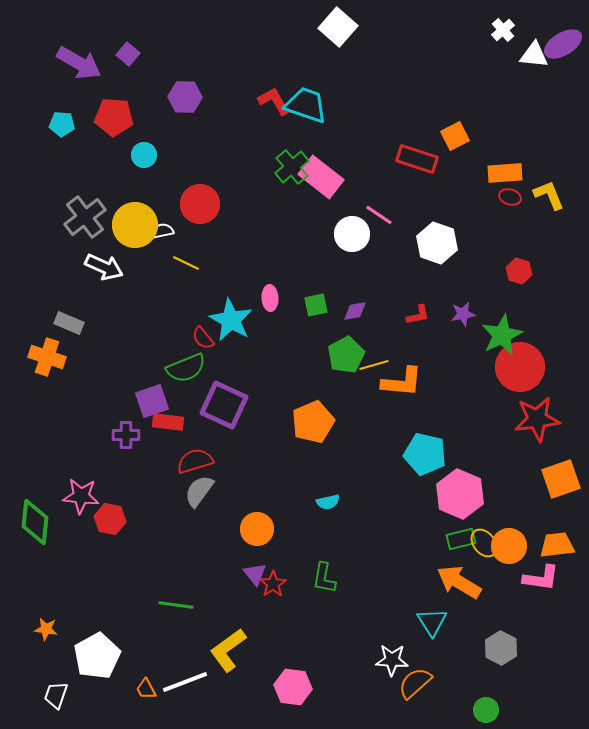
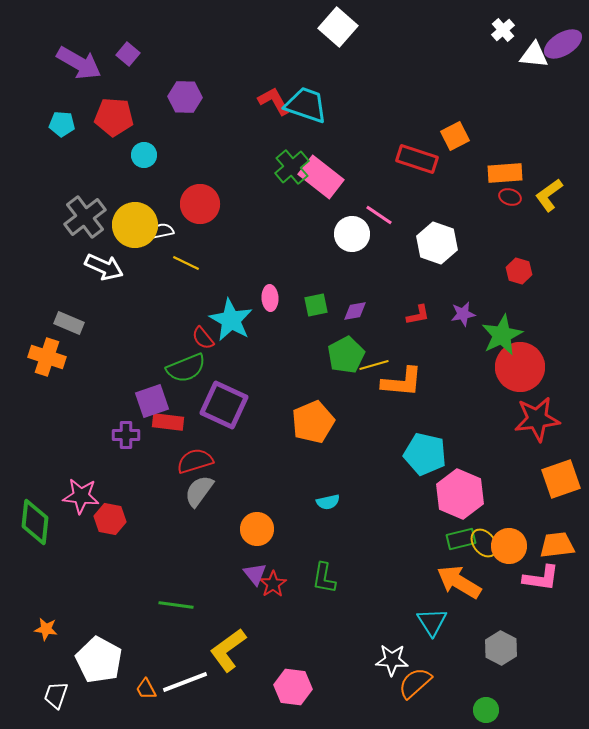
yellow L-shape at (549, 195): rotated 104 degrees counterclockwise
white pentagon at (97, 656): moved 2 px right, 4 px down; rotated 15 degrees counterclockwise
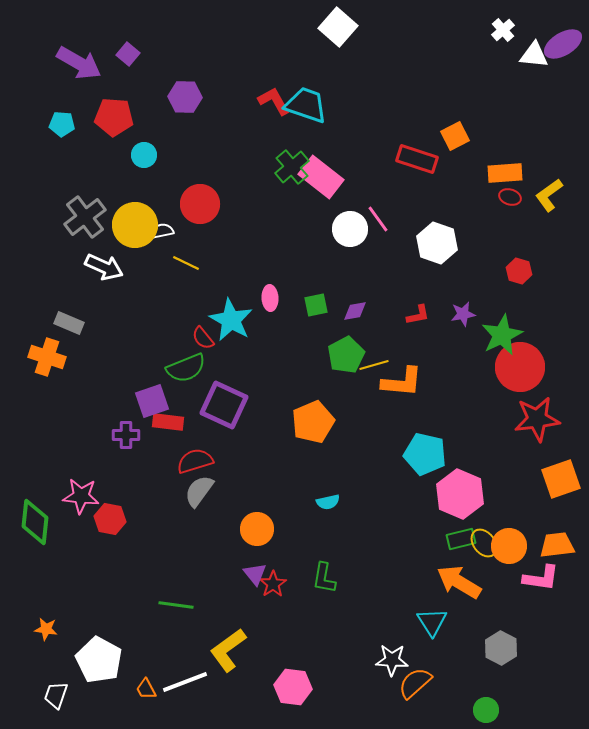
pink line at (379, 215): moved 1 px left, 4 px down; rotated 20 degrees clockwise
white circle at (352, 234): moved 2 px left, 5 px up
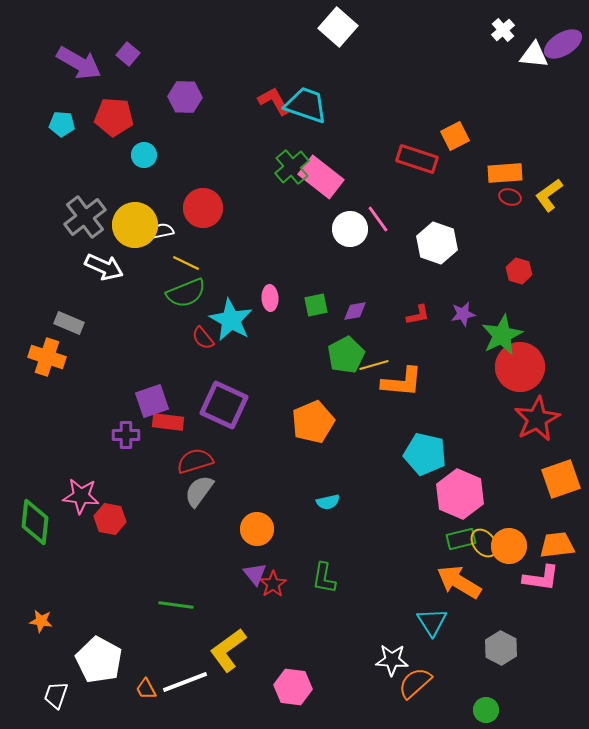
red circle at (200, 204): moved 3 px right, 4 px down
green semicircle at (186, 368): moved 75 px up
red star at (537, 419): rotated 21 degrees counterclockwise
orange star at (46, 629): moved 5 px left, 8 px up
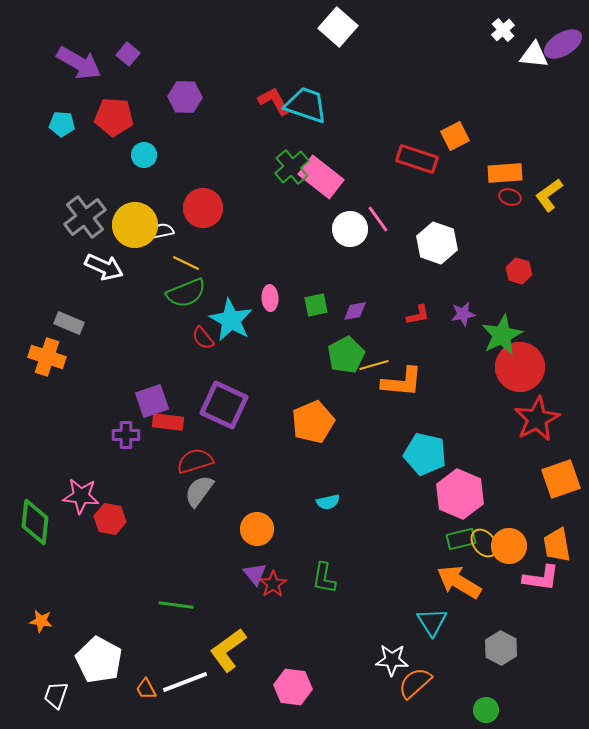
orange trapezoid at (557, 545): rotated 93 degrees counterclockwise
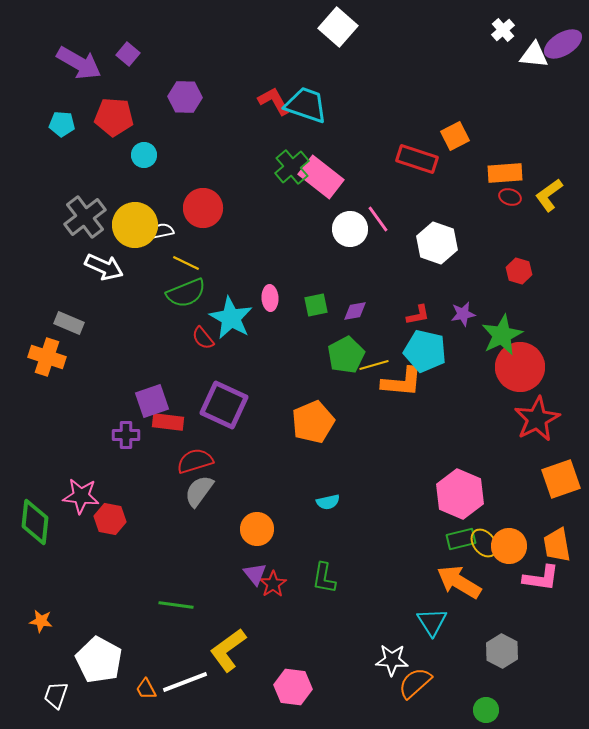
cyan star at (231, 320): moved 2 px up
cyan pentagon at (425, 454): moved 103 px up
gray hexagon at (501, 648): moved 1 px right, 3 px down
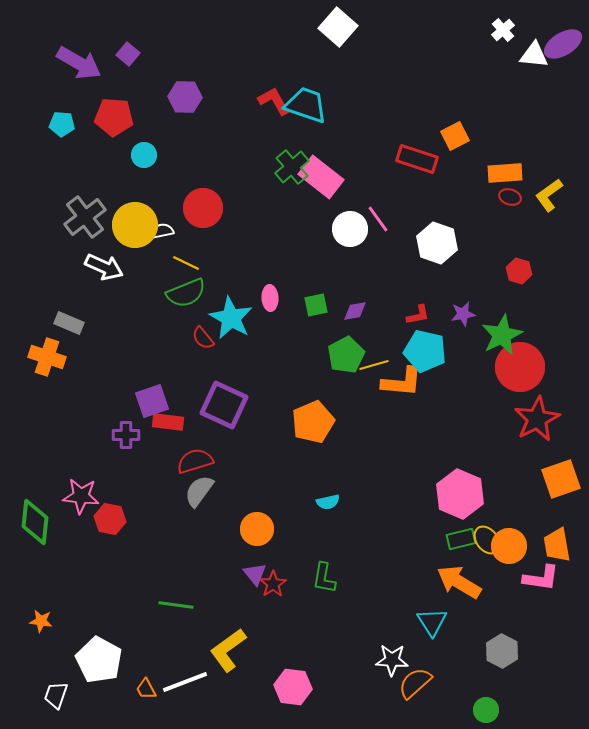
yellow ellipse at (484, 543): moved 3 px right, 3 px up
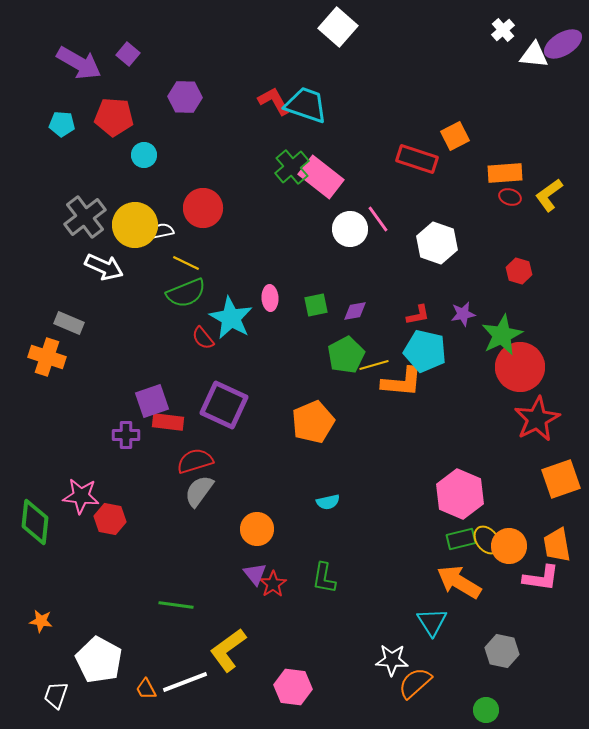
gray hexagon at (502, 651): rotated 16 degrees counterclockwise
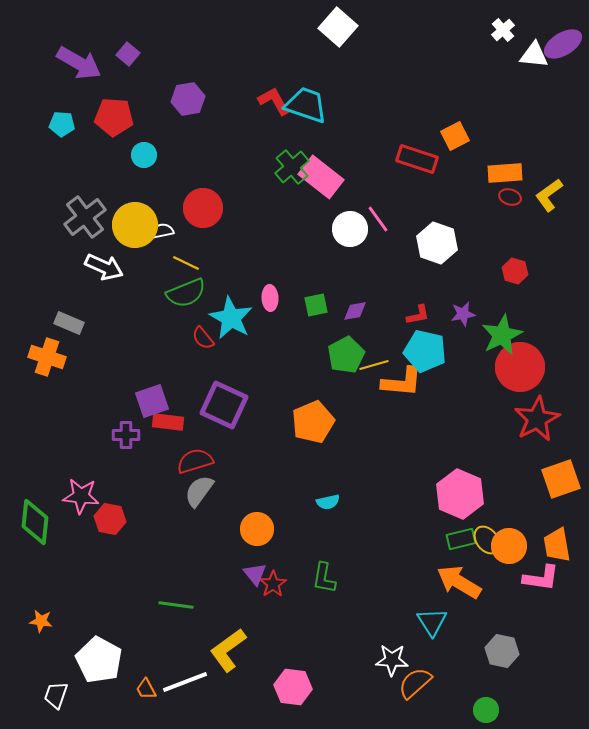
purple hexagon at (185, 97): moved 3 px right, 2 px down; rotated 12 degrees counterclockwise
red hexagon at (519, 271): moved 4 px left
